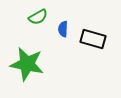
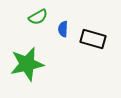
green star: rotated 24 degrees counterclockwise
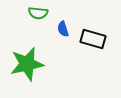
green semicircle: moved 4 px up; rotated 36 degrees clockwise
blue semicircle: rotated 21 degrees counterclockwise
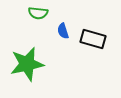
blue semicircle: moved 2 px down
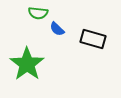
blue semicircle: moved 6 px left, 2 px up; rotated 28 degrees counterclockwise
green star: rotated 24 degrees counterclockwise
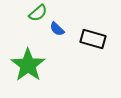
green semicircle: rotated 48 degrees counterclockwise
green star: moved 1 px right, 1 px down
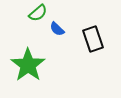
black rectangle: rotated 55 degrees clockwise
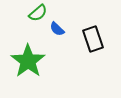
green star: moved 4 px up
